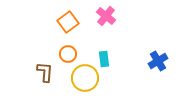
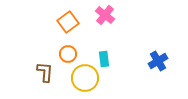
pink cross: moved 1 px left, 1 px up
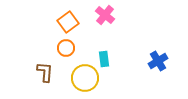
orange circle: moved 2 px left, 6 px up
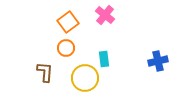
blue cross: rotated 18 degrees clockwise
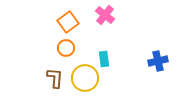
brown L-shape: moved 10 px right, 6 px down
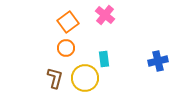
brown L-shape: rotated 10 degrees clockwise
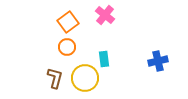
orange circle: moved 1 px right, 1 px up
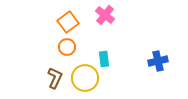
brown L-shape: rotated 10 degrees clockwise
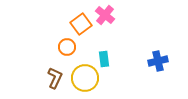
orange square: moved 13 px right, 2 px down
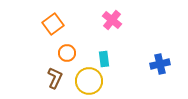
pink cross: moved 7 px right, 5 px down
orange square: moved 28 px left
orange circle: moved 6 px down
blue cross: moved 2 px right, 3 px down
yellow circle: moved 4 px right, 3 px down
